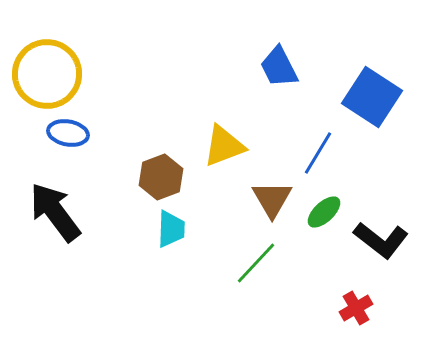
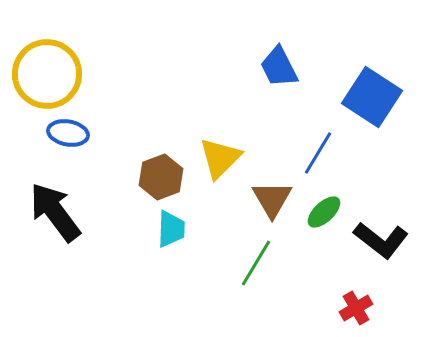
yellow triangle: moved 4 px left, 12 px down; rotated 24 degrees counterclockwise
green line: rotated 12 degrees counterclockwise
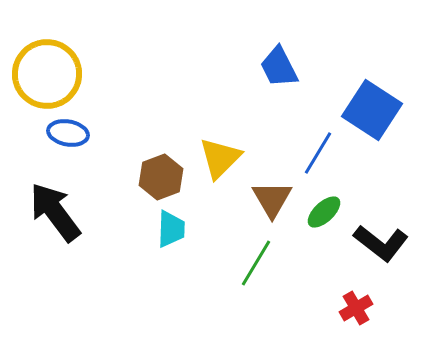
blue square: moved 13 px down
black L-shape: moved 3 px down
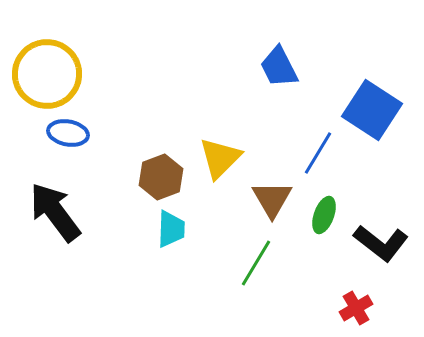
green ellipse: moved 3 px down; rotated 27 degrees counterclockwise
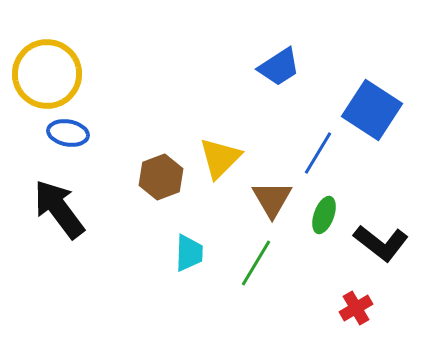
blue trapezoid: rotated 96 degrees counterclockwise
black arrow: moved 4 px right, 3 px up
cyan trapezoid: moved 18 px right, 24 px down
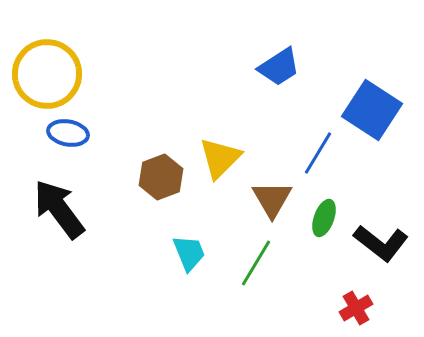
green ellipse: moved 3 px down
cyan trapezoid: rotated 24 degrees counterclockwise
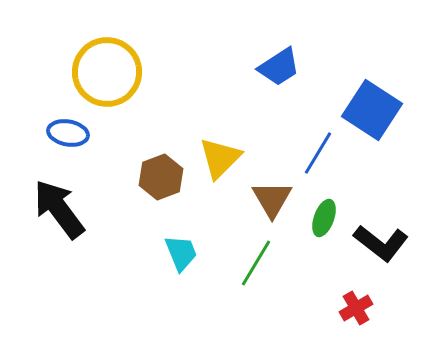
yellow circle: moved 60 px right, 2 px up
cyan trapezoid: moved 8 px left
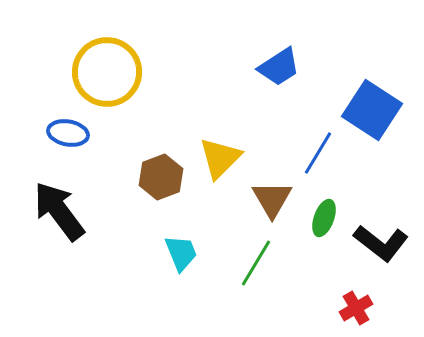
black arrow: moved 2 px down
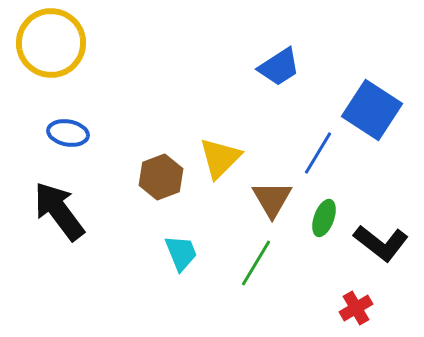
yellow circle: moved 56 px left, 29 px up
